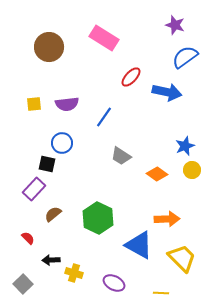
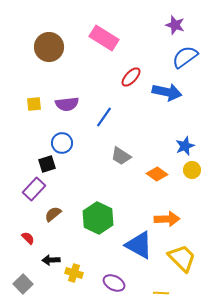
black square: rotated 30 degrees counterclockwise
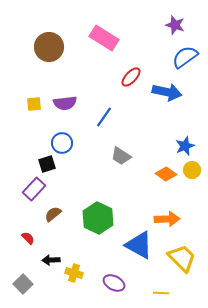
purple semicircle: moved 2 px left, 1 px up
orange diamond: moved 9 px right
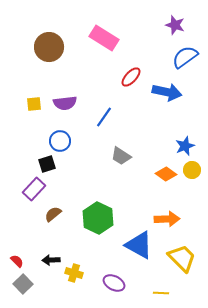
blue circle: moved 2 px left, 2 px up
red semicircle: moved 11 px left, 23 px down
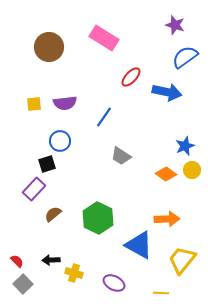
yellow trapezoid: moved 2 px down; rotated 96 degrees counterclockwise
